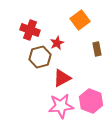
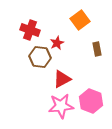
brown hexagon: rotated 20 degrees clockwise
red triangle: moved 1 px down
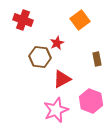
red cross: moved 7 px left, 10 px up
brown rectangle: moved 10 px down
pink star: moved 5 px left, 4 px down; rotated 15 degrees counterclockwise
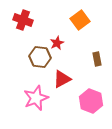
pink star: moved 20 px left, 12 px up
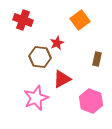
brown rectangle: rotated 24 degrees clockwise
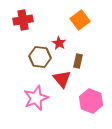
red cross: rotated 30 degrees counterclockwise
red star: moved 2 px right; rotated 16 degrees counterclockwise
brown rectangle: moved 19 px left, 2 px down
red triangle: rotated 42 degrees counterclockwise
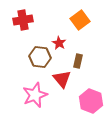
pink star: moved 1 px left, 3 px up
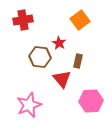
pink star: moved 6 px left, 10 px down
pink hexagon: rotated 25 degrees counterclockwise
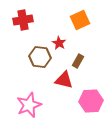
orange square: rotated 12 degrees clockwise
brown rectangle: rotated 16 degrees clockwise
red triangle: moved 2 px right, 1 px down; rotated 36 degrees counterclockwise
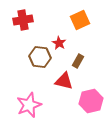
red triangle: moved 1 px down
pink hexagon: rotated 10 degrees counterclockwise
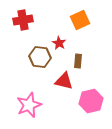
brown rectangle: rotated 24 degrees counterclockwise
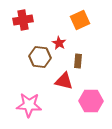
pink hexagon: rotated 15 degrees clockwise
pink star: rotated 25 degrees clockwise
